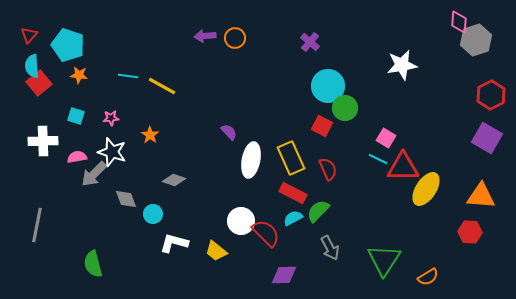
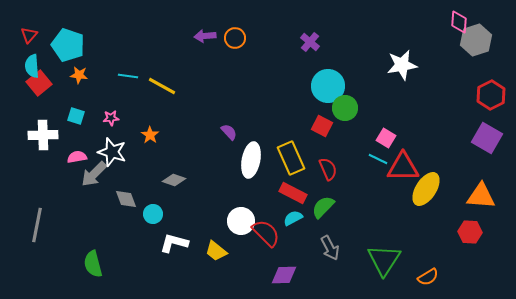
white cross at (43, 141): moved 6 px up
green semicircle at (318, 211): moved 5 px right, 4 px up
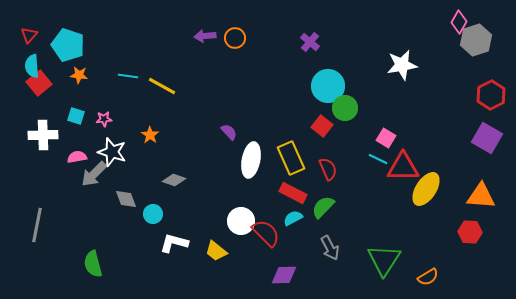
pink diamond at (459, 22): rotated 25 degrees clockwise
pink star at (111, 118): moved 7 px left, 1 px down
red square at (322, 126): rotated 10 degrees clockwise
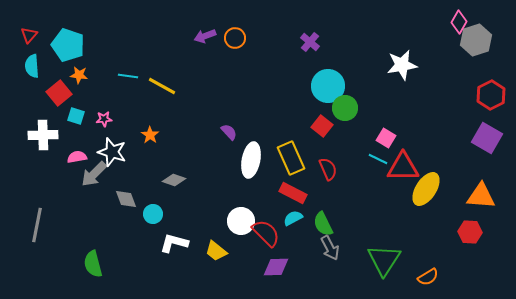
purple arrow at (205, 36): rotated 15 degrees counterclockwise
red square at (39, 83): moved 20 px right, 10 px down
green semicircle at (323, 207): moved 17 px down; rotated 70 degrees counterclockwise
purple diamond at (284, 275): moved 8 px left, 8 px up
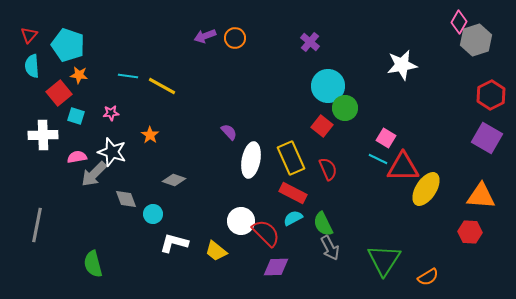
pink star at (104, 119): moved 7 px right, 6 px up
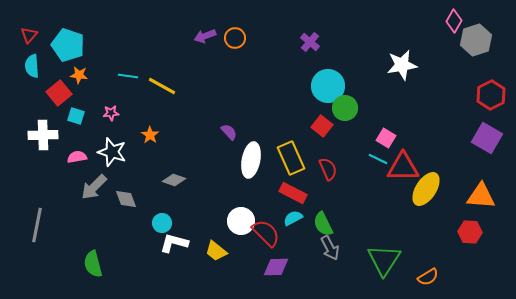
pink diamond at (459, 22): moved 5 px left, 1 px up
gray arrow at (94, 174): moved 13 px down
cyan circle at (153, 214): moved 9 px right, 9 px down
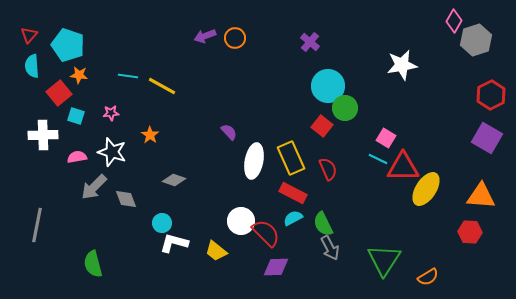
white ellipse at (251, 160): moved 3 px right, 1 px down
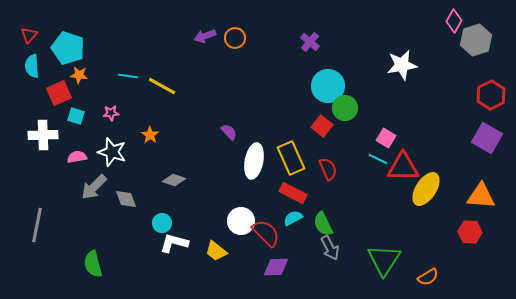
cyan pentagon at (68, 45): moved 3 px down
red square at (59, 93): rotated 15 degrees clockwise
